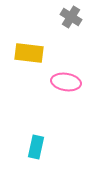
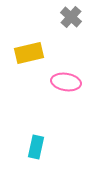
gray cross: rotated 10 degrees clockwise
yellow rectangle: rotated 20 degrees counterclockwise
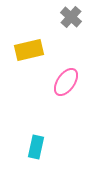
yellow rectangle: moved 3 px up
pink ellipse: rotated 64 degrees counterclockwise
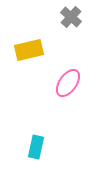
pink ellipse: moved 2 px right, 1 px down
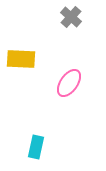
yellow rectangle: moved 8 px left, 9 px down; rotated 16 degrees clockwise
pink ellipse: moved 1 px right
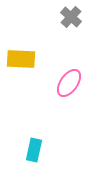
cyan rectangle: moved 2 px left, 3 px down
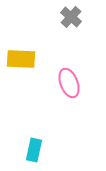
pink ellipse: rotated 56 degrees counterclockwise
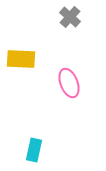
gray cross: moved 1 px left
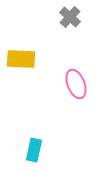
pink ellipse: moved 7 px right, 1 px down
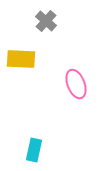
gray cross: moved 24 px left, 4 px down
